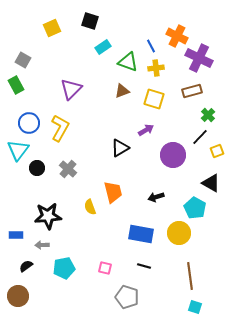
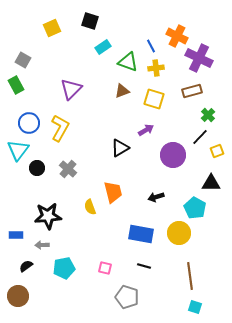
black triangle at (211, 183): rotated 30 degrees counterclockwise
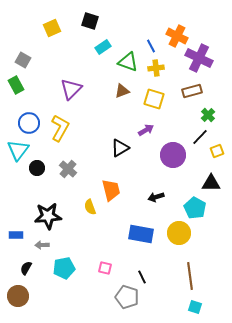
orange trapezoid at (113, 192): moved 2 px left, 2 px up
black semicircle at (26, 266): moved 2 px down; rotated 24 degrees counterclockwise
black line at (144, 266): moved 2 px left, 11 px down; rotated 48 degrees clockwise
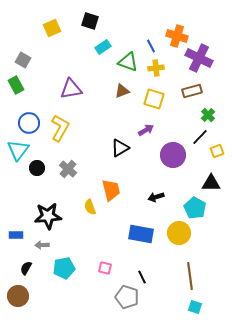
orange cross at (177, 36): rotated 10 degrees counterclockwise
purple triangle at (71, 89): rotated 35 degrees clockwise
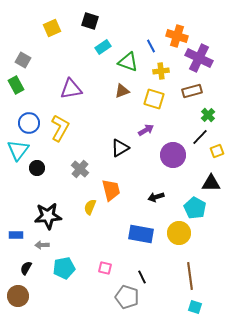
yellow cross at (156, 68): moved 5 px right, 3 px down
gray cross at (68, 169): moved 12 px right
yellow semicircle at (90, 207): rotated 42 degrees clockwise
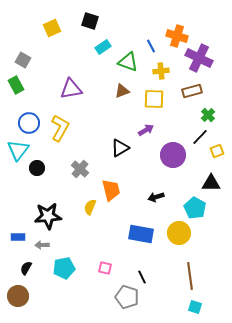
yellow square at (154, 99): rotated 15 degrees counterclockwise
blue rectangle at (16, 235): moved 2 px right, 2 px down
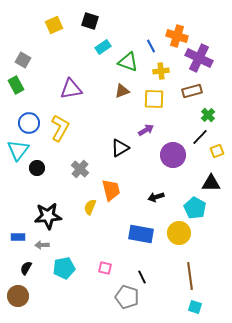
yellow square at (52, 28): moved 2 px right, 3 px up
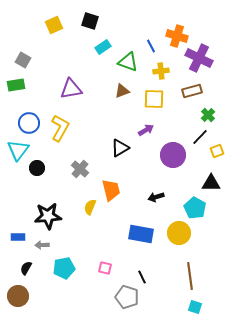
green rectangle at (16, 85): rotated 72 degrees counterclockwise
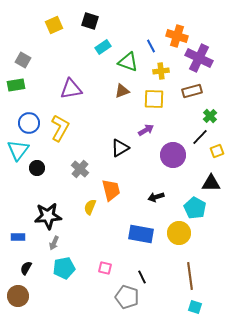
green cross at (208, 115): moved 2 px right, 1 px down
gray arrow at (42, 245): moved 12 px right, 2 px up; rotated 64 degrees counterclockwise
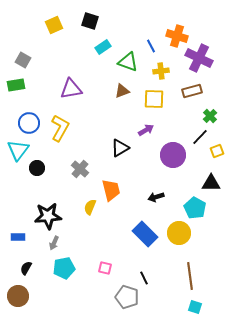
blue rectangle at (141, 234): moved 4 px right; rotated 35 degrees clockwise
black line at (142, 277): moved 2 px right, 1 px down
